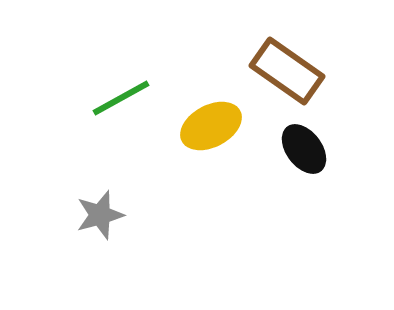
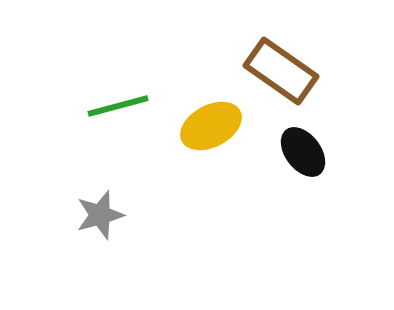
brown rectangle: moved 6 px left
green line: moved 3 px left, 8 px down; rotated 14 degrees clockwise
black ellipse: moved 1 px left, 3 px down
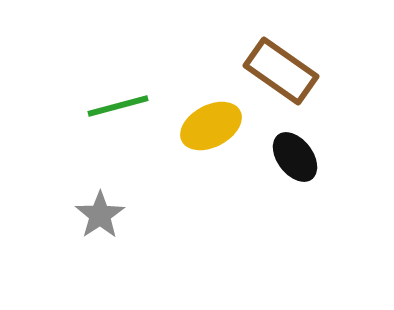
black ellipse: moved 8 px left, 5 px down
gray star: rotated 18 degrees counterclockwise
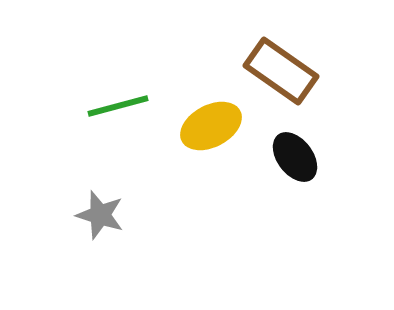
gray star: rotated 21 degrees counterclockwise
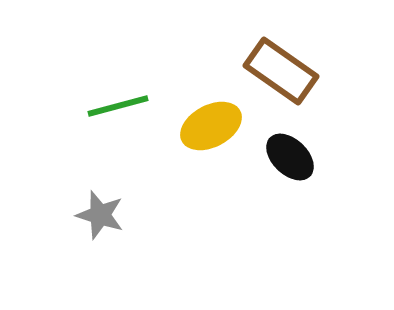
black ellipse: moved 5 px left; rotated 9 degrees counterclockwise
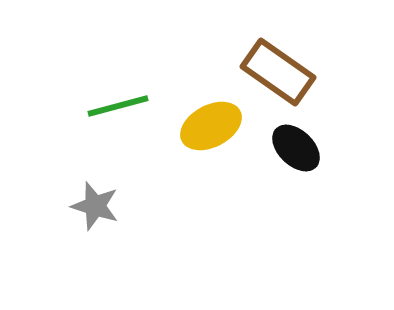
brown rectangle: moved 3 px left, 1 px down
black ellipse: moved 6 px right, 9 px up
gray star: moved 5 px left, 9 px up
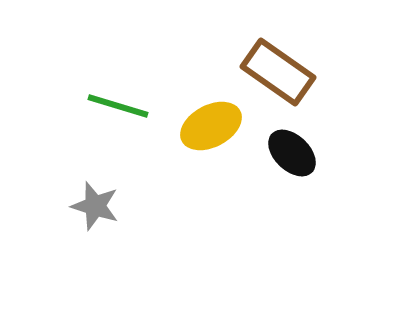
green line: rotated 32 degrees clockwise
black ellipse: moved 4 px left, 5 px down
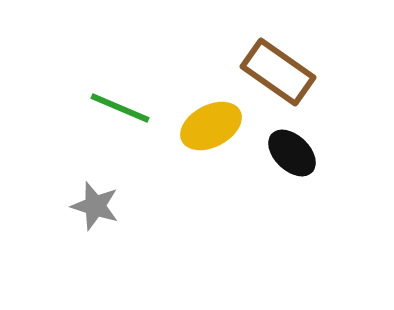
green line: moved 2 px right, 2 px down; rotated 6 degrees clockwise
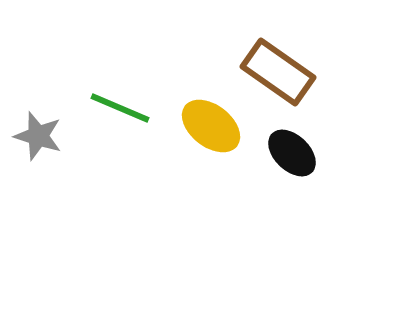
yellow ellipse: rotated 66 degrees clockwise
gray star: moved 57 px left, 70 px up
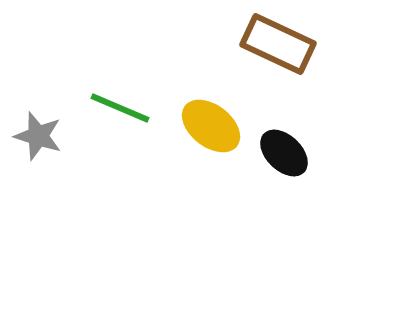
brown rectangle: moved 28 px up; rotated 10 degrees counterclockwise
black ellipse: moved 8 px left
